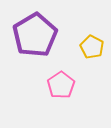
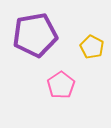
purple pentagon: rotated 21 degrees clockwise
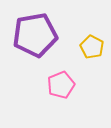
pink pentagon: rotated 12 degrees clockwise
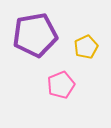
yellow pentagon: moved 6 px left; rotated 20 degrees clockwise
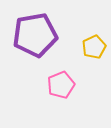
yellow pentagon: moved 8 px right
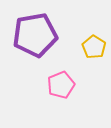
yellow pentagon: rotated 15 degrees counterclockwise
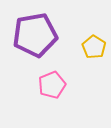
pink pentagon: moved 9 px left
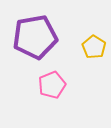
purple pentagon: moved 2 px down
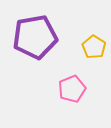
pink pentagon: moved 20 px right, 4 px down
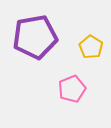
yellow pentagon: moved 3 px left
